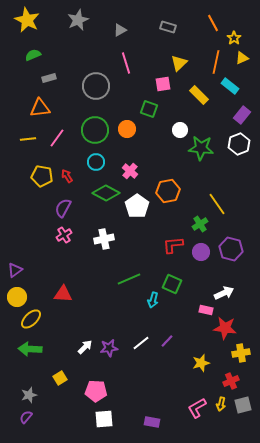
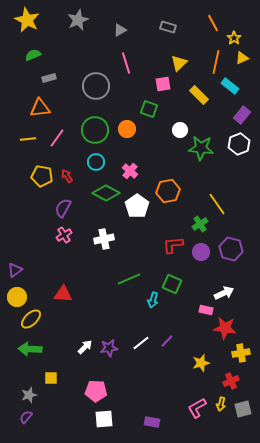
yellow square at (60, 378): moved 9 px left; rotated 32 degrees clockwise
gray square at (243, 405): moved 4 px down
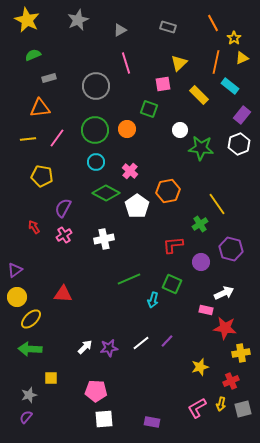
red arrow at (67, 176): moved 33 px left, 51 px down
purple circle at (201, 252): moved 10 px down
yellow star at (201, 363): moved 1 px left, 4 px down
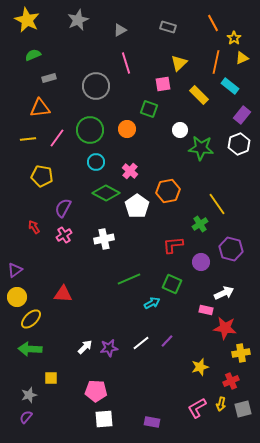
green circle at (95, 130): moved 5 px left
cyan arrow at (153, 300): moved 1 px left, 3 px down; rotated 133 degrees counterclockwise
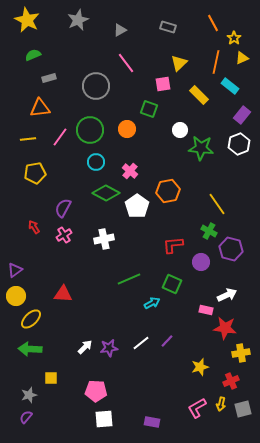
pink line at (126, 63): rotated 20 degrees counterclockwise
pink line at (57, 138): moved 3 px right, 1 px up
yellow pentagon at (42, 176): moved 7 px left, 3 px up; rotated 20 degrees counterclockwise
green cross at (200, 224): moved 9 px right, 7 px down; rotated 28 degrees counterclockwise
white arrow at (224, 293): moved 3 px right, 2 px down
yellow circle at (17, 297): moved 1 px left, 1 px up
